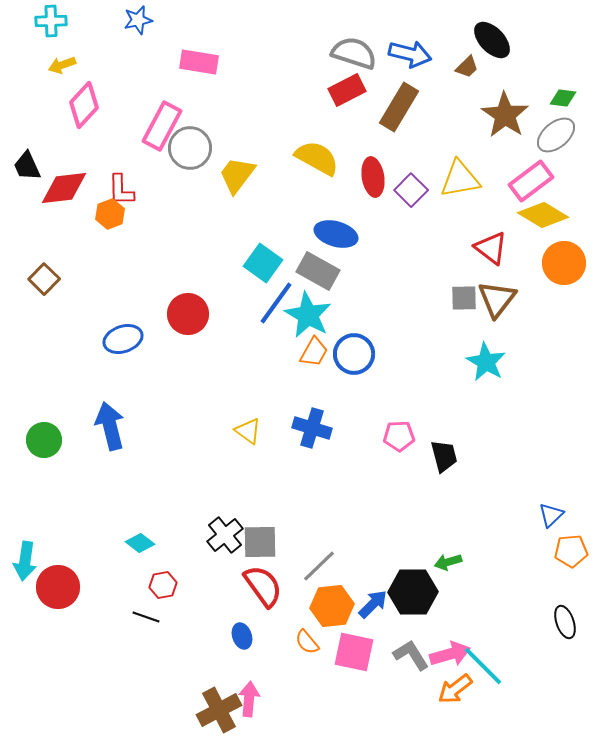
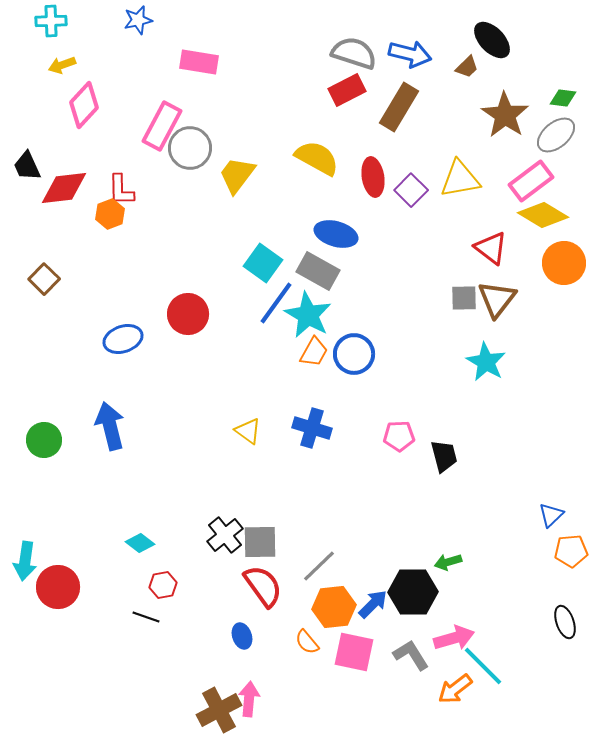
orange hexagon at (332, 606): moved 2 px right, 1 px down
pink arrow at (450, 654): moved 4 px right, 16 px up
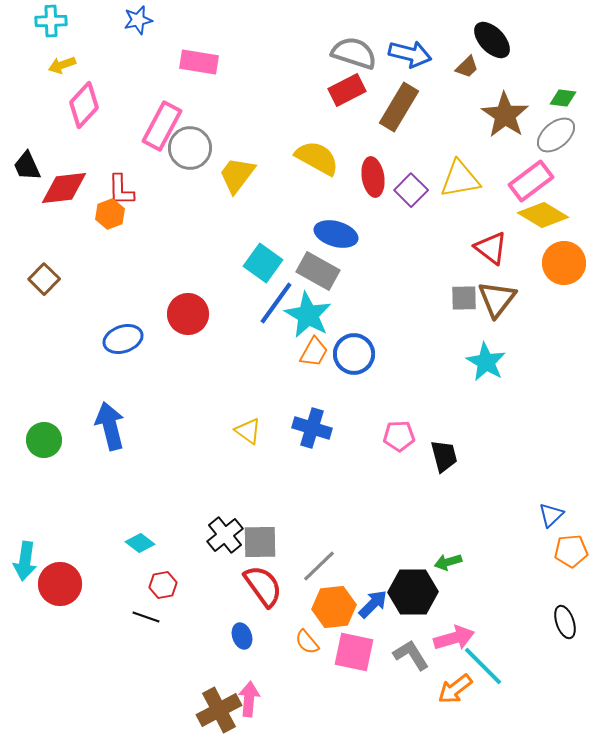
red circle at (58, 587): moved 2 px right, 3 px up
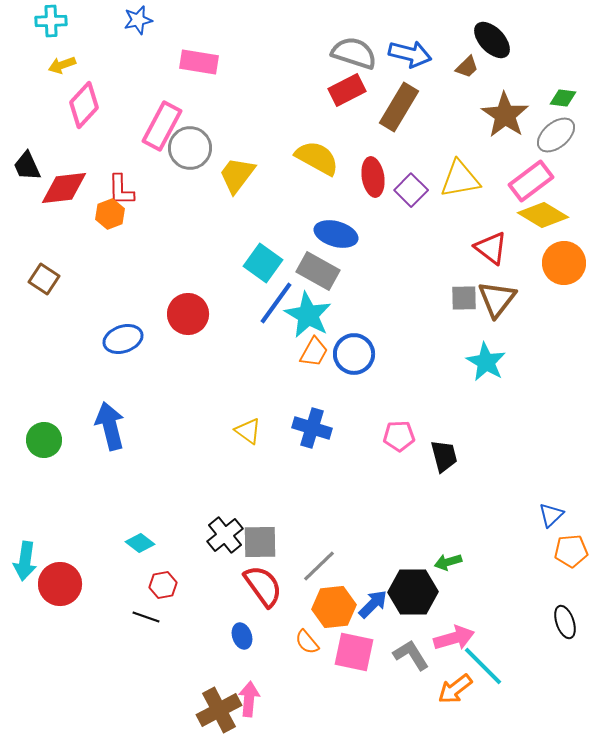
brown square at (44, 279): rotated 12 degrees counterclockwise
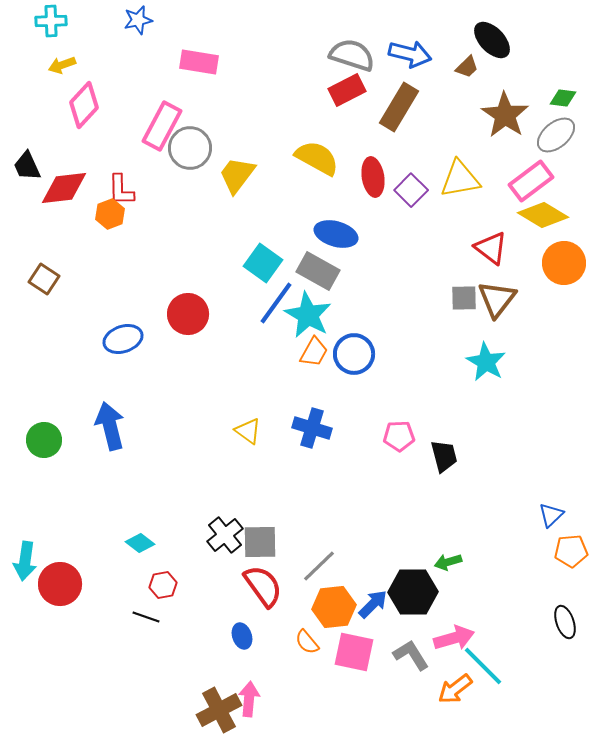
gray semicircle at (354, 53): moved 2 px left, 2 px down
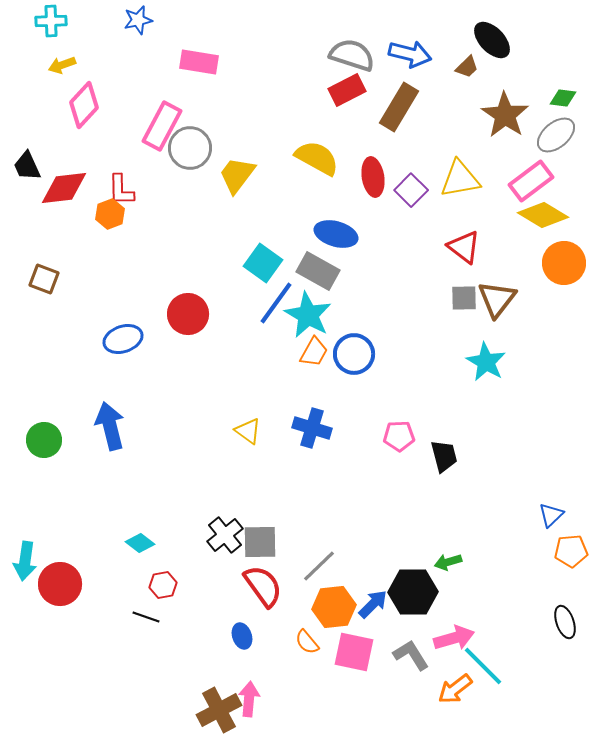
red triangle at (491, 248): moved 27 px left, 1 px up
brown square at (44, 279): rotated 12 degrees counterclockwise
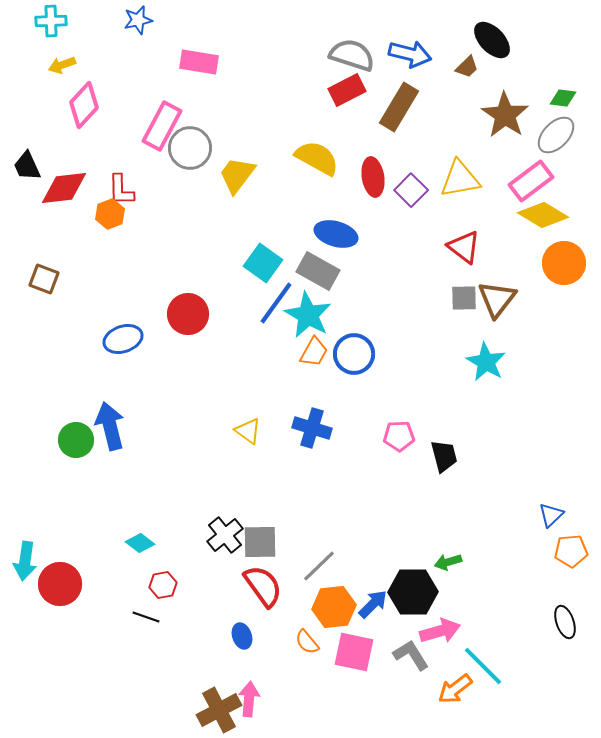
gray ellipse at (556, 135): rotated 6 degrees counterclockwise
green circle at (44, 440): moved 32 px right
pink arrow at (454, 638): moved 14 px left, 7 px up
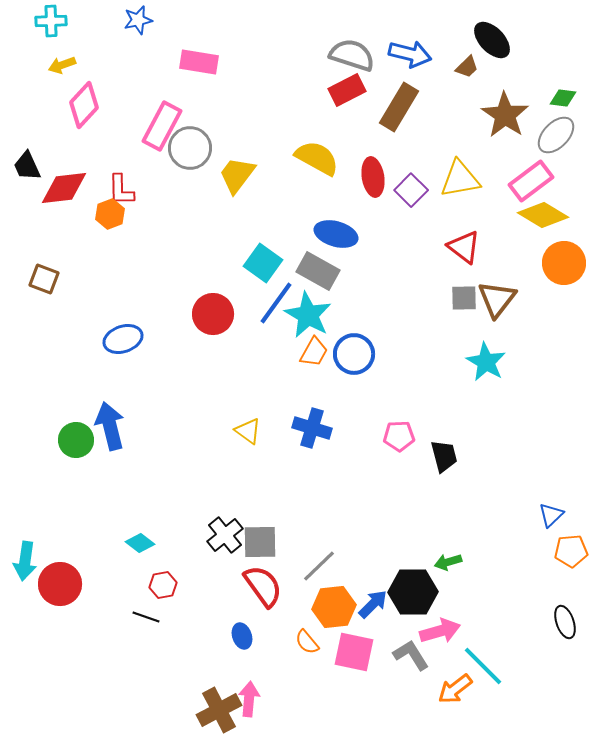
red circle at (188, 314): moved 25 px right
